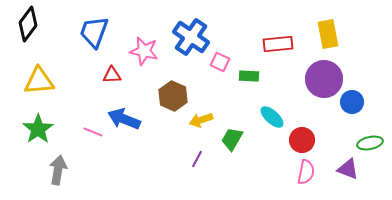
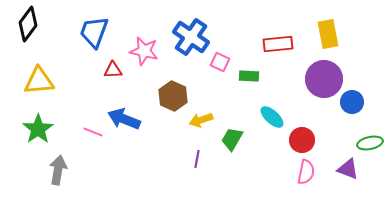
red triangle: moved 1 px right, 5 px up
purple line: rotated 18 degrees counterclockwise
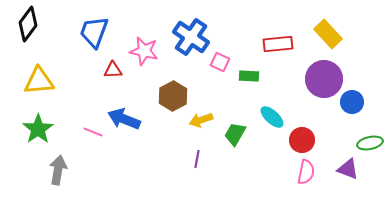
yellow rectangle: rotated 32 degrees counterclockwise
brown hexagon: rotated 8 degrees clockwise
green trapezoid: moved 3 px right, 5 px up
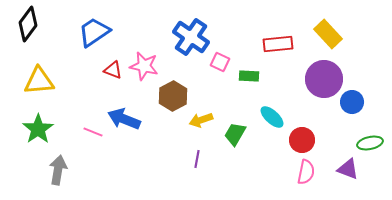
blue trapezoid: rotated 36 degrees clockwise
pink star: moved 15 px down
red triangle: rotated 24 degrees clockwise
